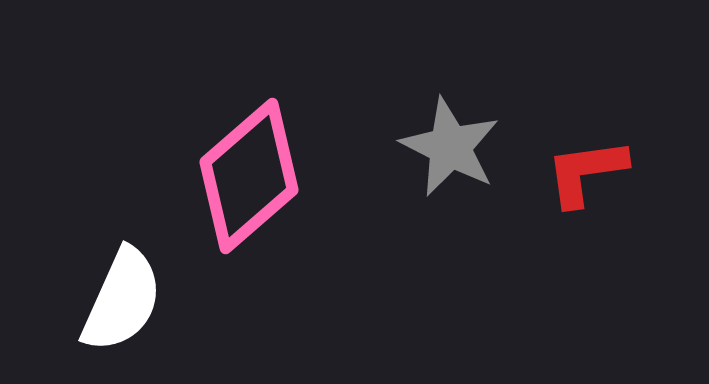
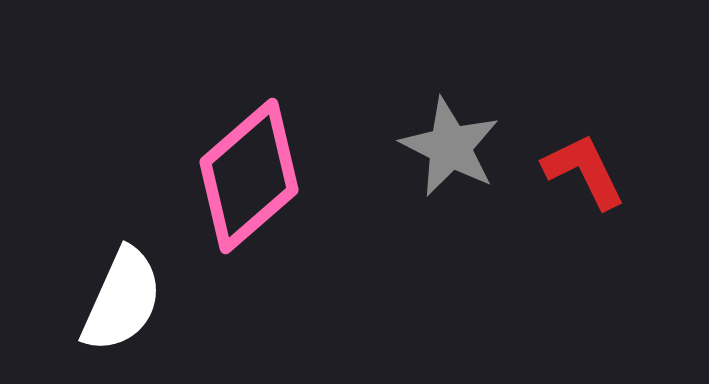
red L-shape: moved 2 px left, 1 px up; rotated 72 degrees clockwise
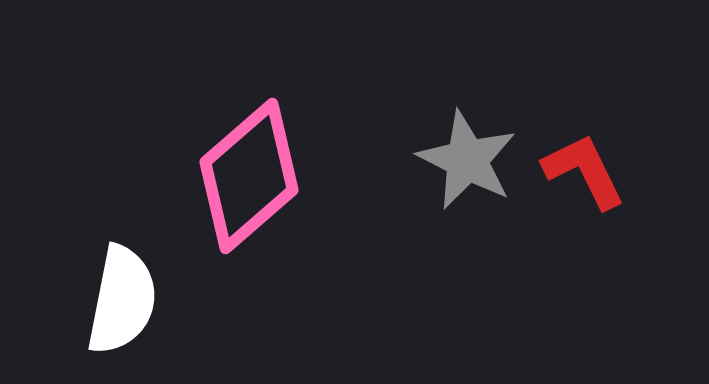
gray star: moved 17 px right, 13 px down
white semicircle: rotated 13 degrees counterclockwise
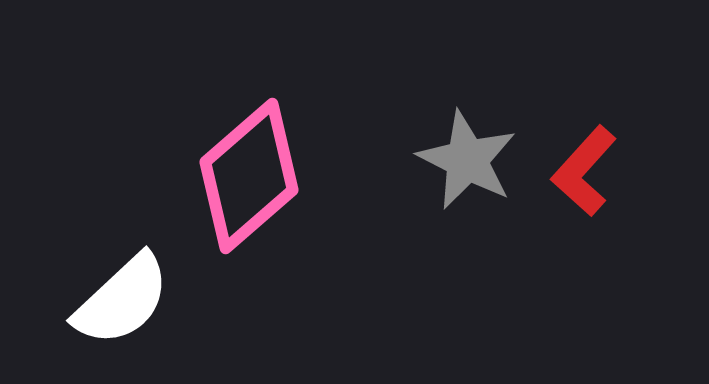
red L-shape: rotated 112 degrees counterclockwise
white semicircle: rotated 36 degrees clockwise
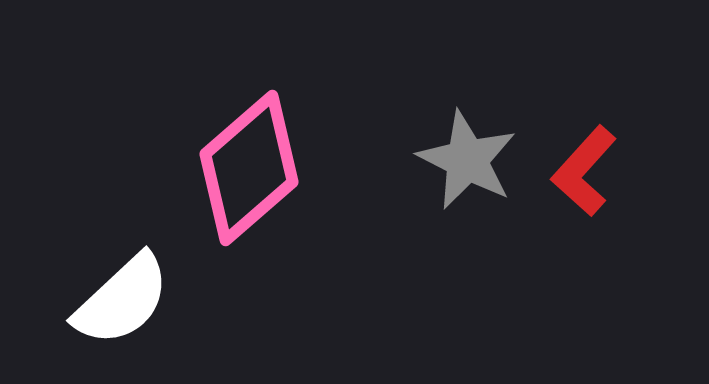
pink diamond: moved 8 px up
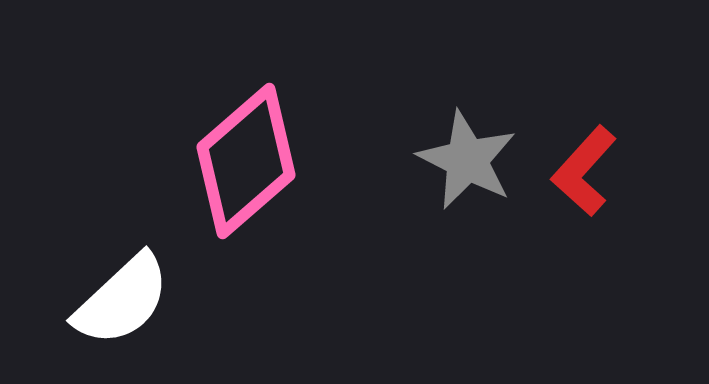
pink diamond: moved 3 px left, 7 px up
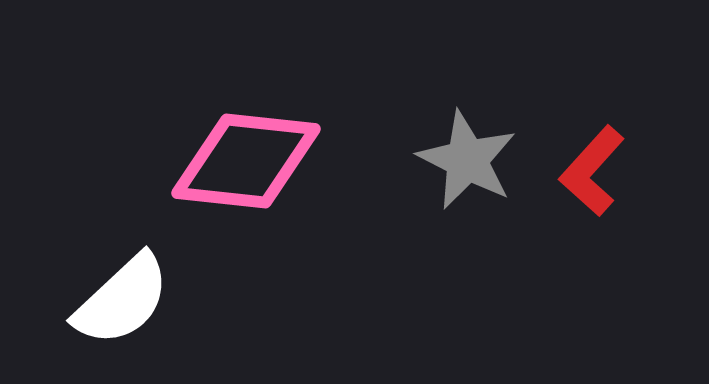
pink diamond: rotated 47 degrees clockwise
red L-shape: moved 8 px right
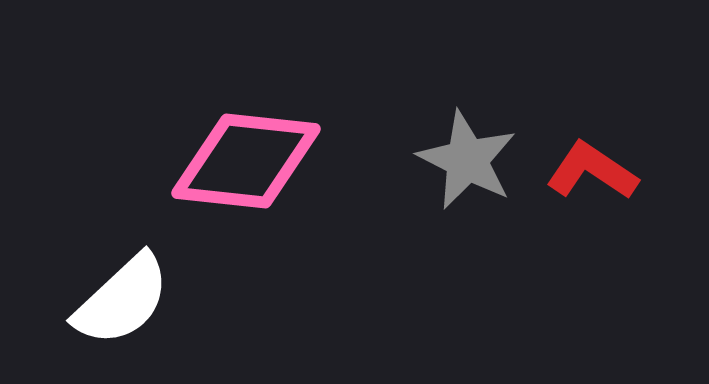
red L-shape: rotated 82 degrees clockwise
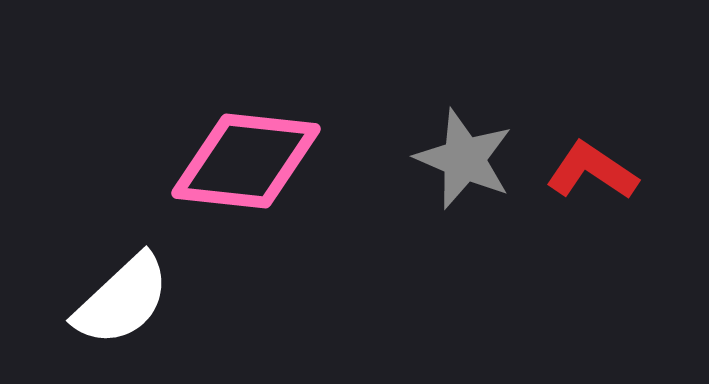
gray star: moved 3 px left, 1 px up; rotated 4 degrees counterclockwise
